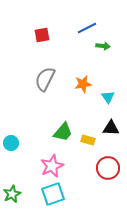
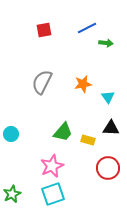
red square: moved 2 px right, 5 px up
green arrow: moved 3 px right, 3 px up
gray semicircle: moved 3 px left, 3 px down
cyan circle: moved 9 px up
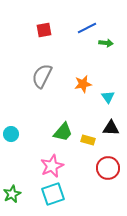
gray semicircle: moved 6 px up
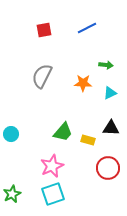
green arrow: moved 22 px down
orange star: moved 1 px up; rotated 12 degrees clockwise
cyan triangle: moved 2 px right, 4 px up; rotated 40 degrees clockwise
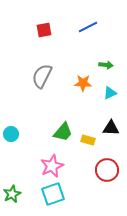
blue line: moved 1 px right, 1 px up
red circle: moved 1 px left, 2 px down
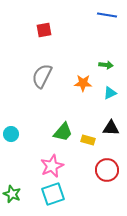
blue line: moved 19 px right, 12 px up; rotated 36 degrees clockwise
green star: rotated 24 degrees counterclockwise
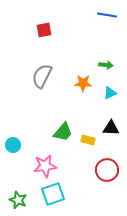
cyan circle: moved 2 px right, 11 px down
pink star: moved 7 px left; rotated 15 degrees clockwise
green star: moved 6 px right, 6 px down
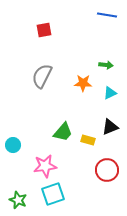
black triangle: moved 1 px left, 1 px up; rotated 24 degrees counterclockwise
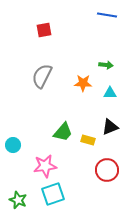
cyan triangle: rotated 24 degrees clockwise
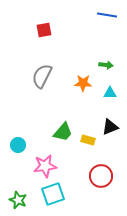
cyan circle: moved 5 px right
red circle: moved 6 px left, 6 px down
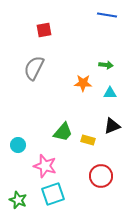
gray semicircle: moved 8 px left, 8 px up
black triangle: moved 2 px right, 1 px up
pink star: rotated 25 degrees clockwise
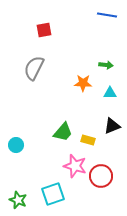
cyan circle: moved 2 px left
pink star: moved 30 px right
